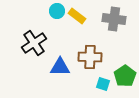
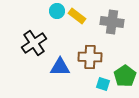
gray cross: moved 2 px left, 3 px down
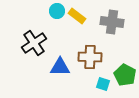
green pentagon: moved 1 px up; rotated 10 degrees counterclockwise
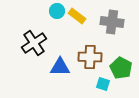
green pentagon: moved 4 px left, 7 px up
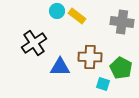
gray cross: moved 10 px right
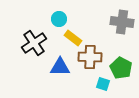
cyan circle: moved 2 px right, 8 px down
yellow rectangle: moved 4 px left, 22 px down
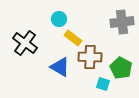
gray cross: rotated 15 degrees counterclockwise
black cross: moved 9 px left; rotated 20 degrees counterclockwise
blue triangle: rotated 30 degrees clockwise
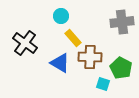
cyan circle: moved 2 px right, 3 px up
yellow rectangle: rotated 12 degrees clockwise
blue triangle: moved 4 px up
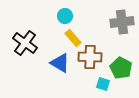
cyan circle: moved 4 px right
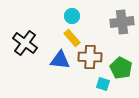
cyan circle: moved 7 px right
yellow rectangle: moved 1 px left
blue triangle: moved 3 px up; rotated 25 degrees counterclockwise
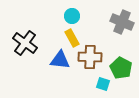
gray cross: rotated 30 degrees clockwise
yellow rectangle: rotated 12 degrees clockwise
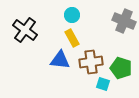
cyan circle: moved 1 px up
gray cross: moved 2 px right, 1 px up
black cross: moved 13 px up
brown cross: moved 1 px right, 5 px down; rotated 10 degrees counterclockwise
green pentagon: rotated 10 degrees counterclockwise
